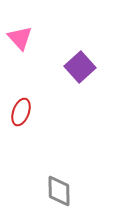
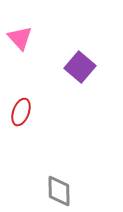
purple square: rotated 8 degrees counterclockwise
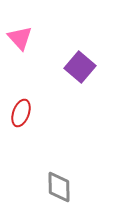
red ellipse: moved 1 px down
gray diamond: moved 4 px up
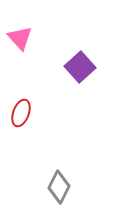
purple square: rotated 8 degrees clockwise
gray diamond: rotated 28 degrees clockwise
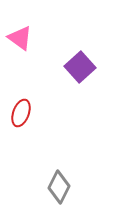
pink triangle: rotated 12 degrees counterclockwise
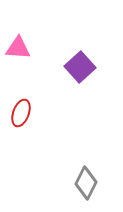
pink triangle: moved 2 px left, 10 px down; rotated 32 degrees counterclockwise
gray diamond: moved 27 px right, 4 px up
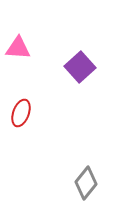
gray diamond: rotated 12 degrees clockwise
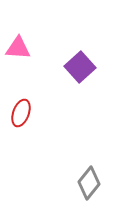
gray diamond: moved 3 px right
